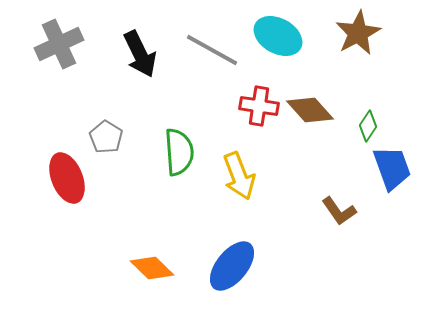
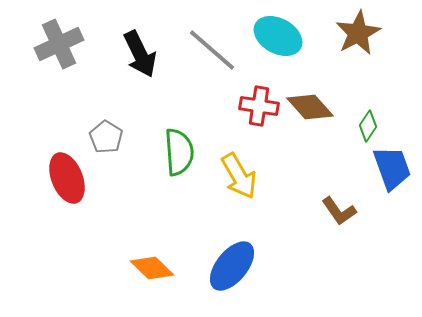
gray line: rotated 12 degrees clockwise
brown diamond: moved 3 px up
yellow arrow: rotated 9 degrees counterclockwise
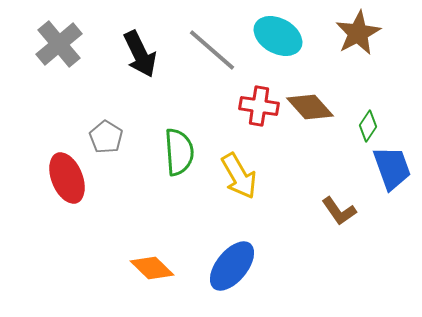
gray cross: rotated 15 degrees counterclockwise
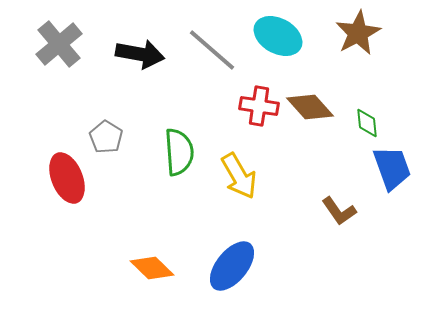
black arrow: rotated 54 degrees counterclockwise
green diamond: moved 1 px left, 3 px up; rotated 40 degrees counterclockwise
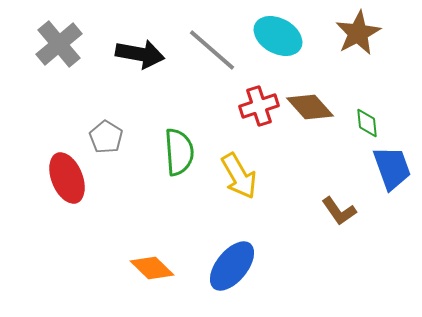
red cross: rotated 27 degrees counterclockwise
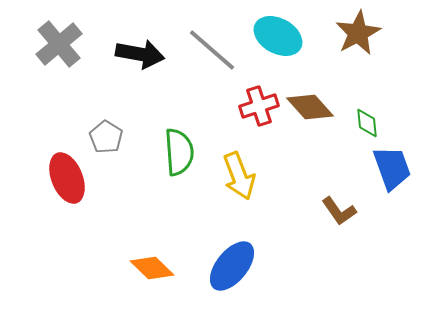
yellow arrow: rotated 9 degrees clockwise
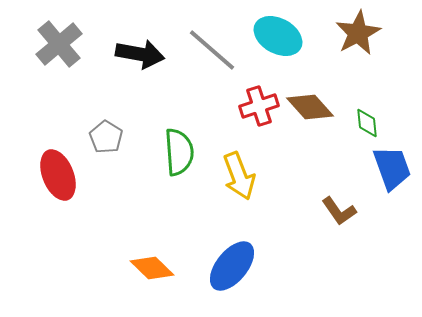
red ellipse: moved 9 px left, 3 px up
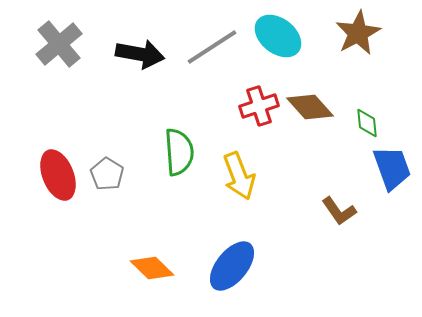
cyan ellipse: rotated 9 degrees clockwise
gray line: moved 3 px up; rotated 74 degrees counterclockwise
gray pentagon: moved 1 px right, 37 px down
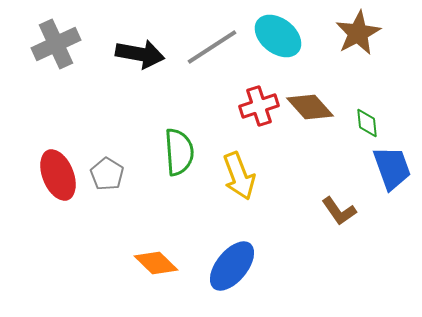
gray cross: moved 3 px left; rotated 15 degrees clockwise
orange diamond: moved 4 px right, 5 px up
